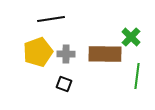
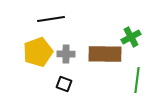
green cross: rotated 18 degrees clockwise
green line: moved 4 px down
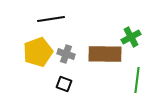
gray cross: rotated 18 degrees clockwise
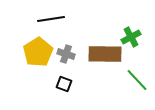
yellow pentagon: rotated 12 degrees counterclockwise
green line: rotated 50 degrees counterclockwise
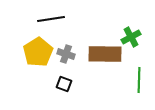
green line: moved 2 px right; rotated 45 degrees clockwise
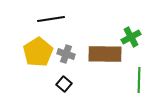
black square: rotated 21 degrees clockwise
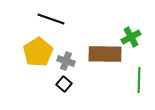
black line: rotated 28 degrees clockwise
gray cross: moved 7 px down
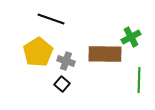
black square: moved 2 px left
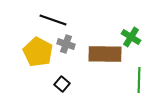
black line: moved 2 px right, 1 px down
green cross: rotated 30 degrees counterclockwise
yellow pentagon: rotated 12 degrees counterclockwise
gray cross: moved 17 px up
